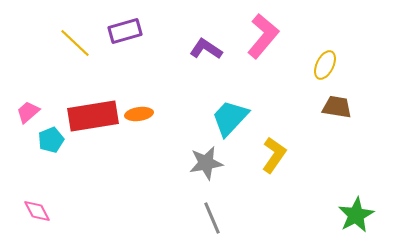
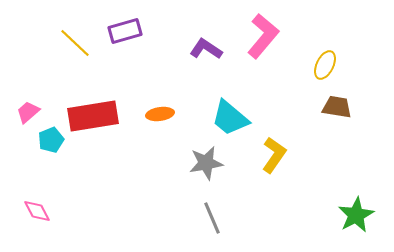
orange ellipse: moved 21 px right
cyan trapezoid: rotated 93 degrees counterclockwise
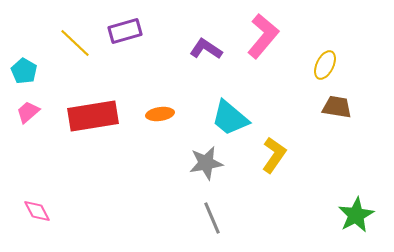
cyan pentagon: moved 27 px left, 69 px up; rotated 20 degrees counterclockwise
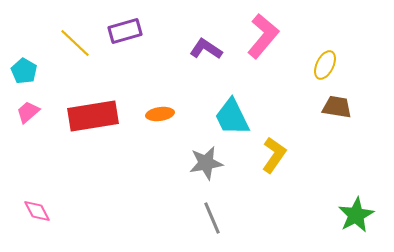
cyan trapezoid: moved 2 px right, 1 px up; rotated 24 degrees clockwise
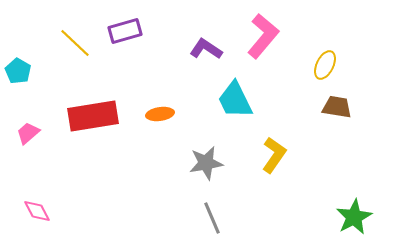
cyan pentagon: moved 6 px left
pink trapezoid: moved 21 px down
cyan trapezoid: moved 3 px right, 17 px up
green star: moved 2 px left, 2 px down
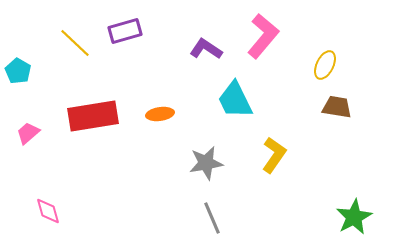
pink diamond: moved 11 px right; rotated 12 degrees clockwise
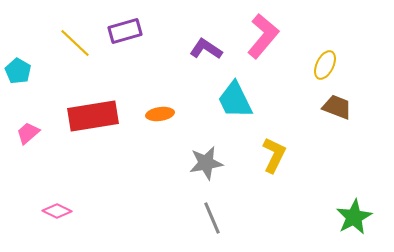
brown trapezoid: rotated 12 degrees clockwise
yellow L-shape: rotated 9 degrees counterclockwise
pink diamond: moved 9 px right; rotated 48 degrees counterclockwise
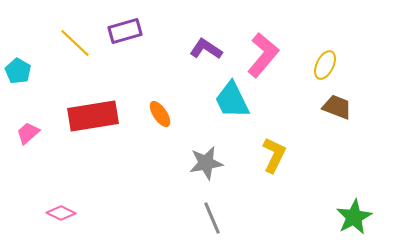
pink L-shape: moved 19 px down
cyan trapezoid: moved 3 px left
orange ellipse: rotated 64 degrees clockwise
pink diamond: moved 4 px right, 2 px down
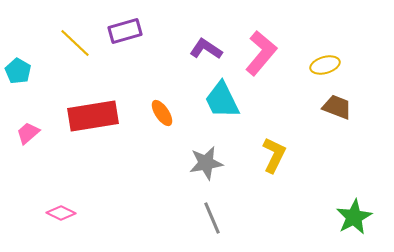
pink L-shape: moved 2 px left, 2 px up
yellow ellipse: rotated 48 degrees clockwise
cyan trapezoid: moved 10 px left
orange ellipse: moved 2 px right, 1 px up
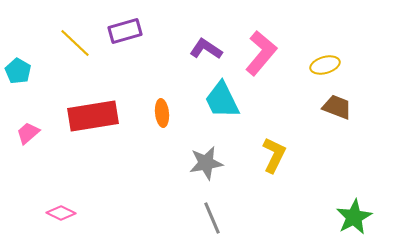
orange ellipse: rotated 28 degrees clockwise
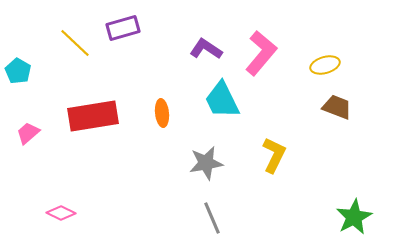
purple rectangle: moved 2 px left, 3 px up
